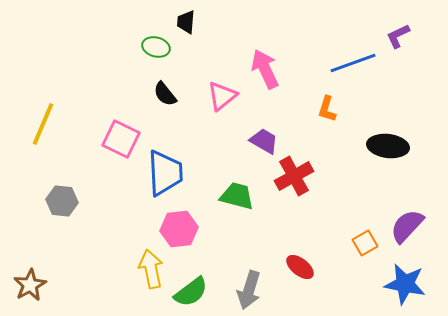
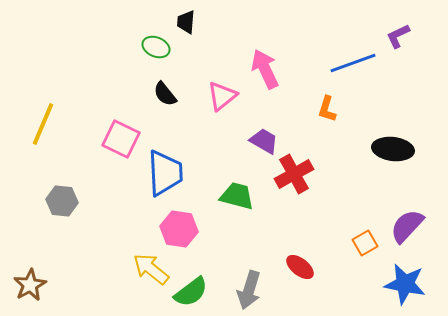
green ellipse: rotated 8 degrees clockwise
black ellipse: moved 5 px right, 3 px down
red cross: moved 2 px up
pink hexagon: rotated 15 degrees clockwise
yellow arrow: rotated 39 degrees counterclockwise
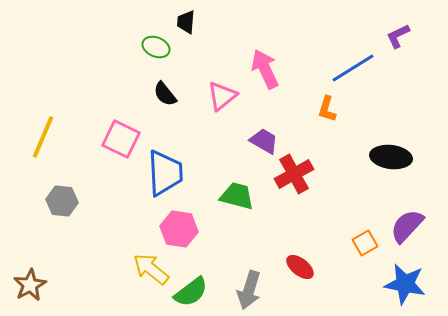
blue line: moved 5 px down; rotated 12 degrees counterclockwise
yellow line: moved 13 px down
black ellipse: moved 2 px left, 8 px down
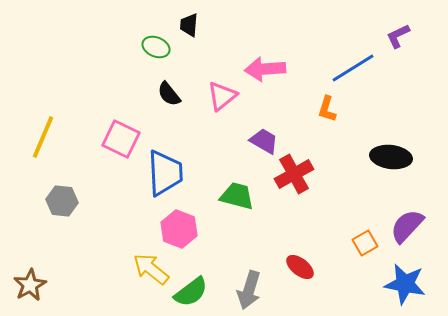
black trapezoid: moved 3 px right, 3 px down
pink arrow: rotated 69 degrees counterclockwise
black semicircle: moved 4 px right
pink hexagon: rotated 12 degrees clockwise
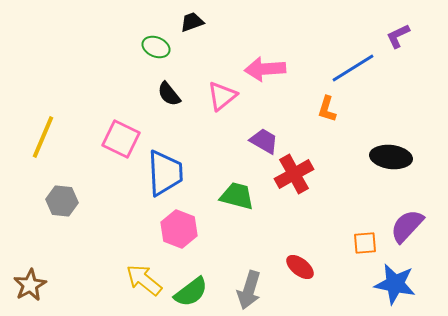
black trapezoid: moved 3 px right, 3 px up; rotated 65 degrees clockwise
orange square: rotated 25 degrees clockwise
yellow arrow: moved 7 px left, 11 px down
blue star: moved 10 px left
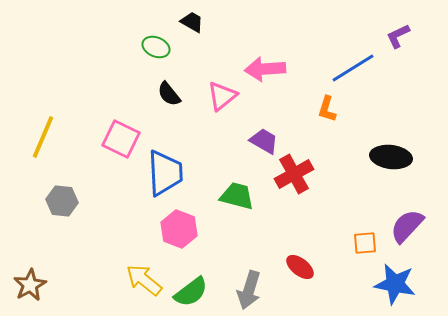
black trapezoid: rotated 50 degrees clockwise
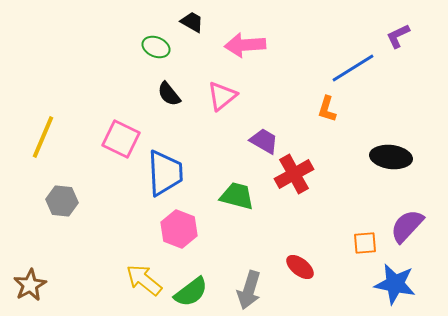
pink arrow: moved 20 px left, 24 px up
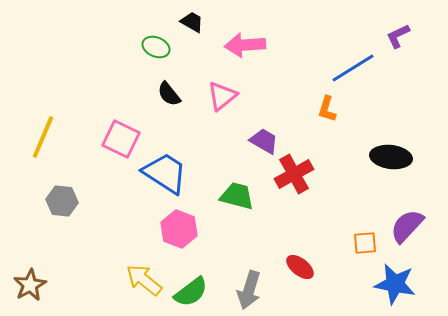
blue trapezoid: rotated 54 degrees counterclockwise
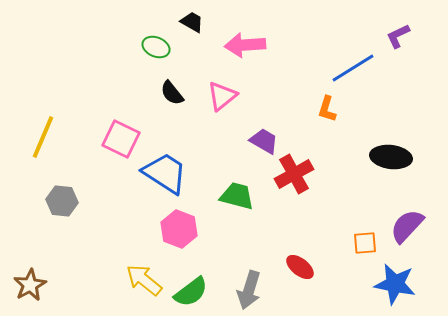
black semicircle: moved 3 px right, 1 px up
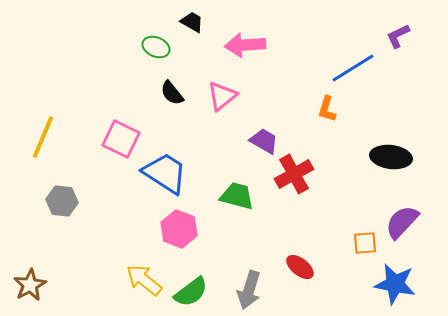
purple semicircle: moved 5 px left, 4 px up
